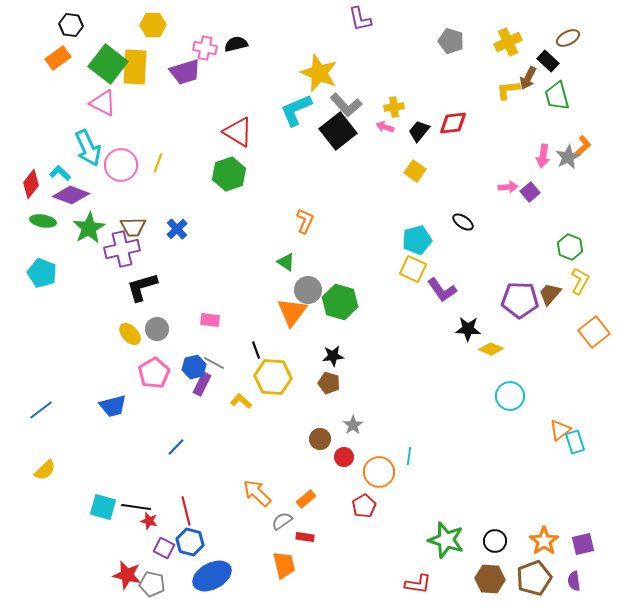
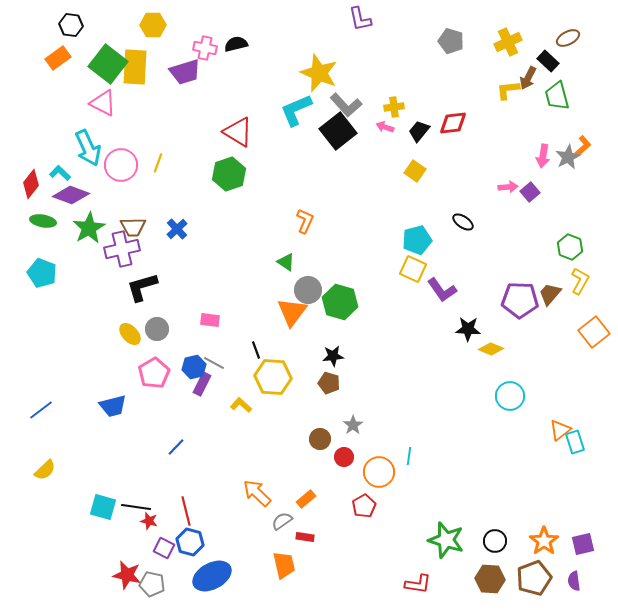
yellow L-shape at (241, 401): moved 4 px down
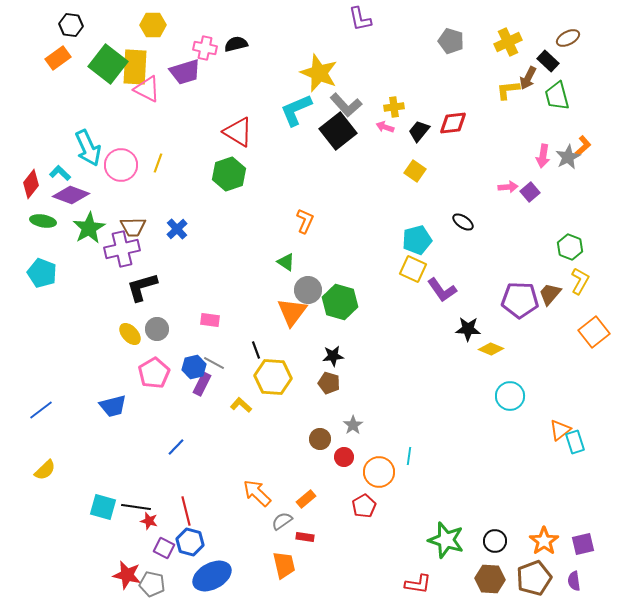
pink triangle at (103, 103): moved 44 px right, 14 px up
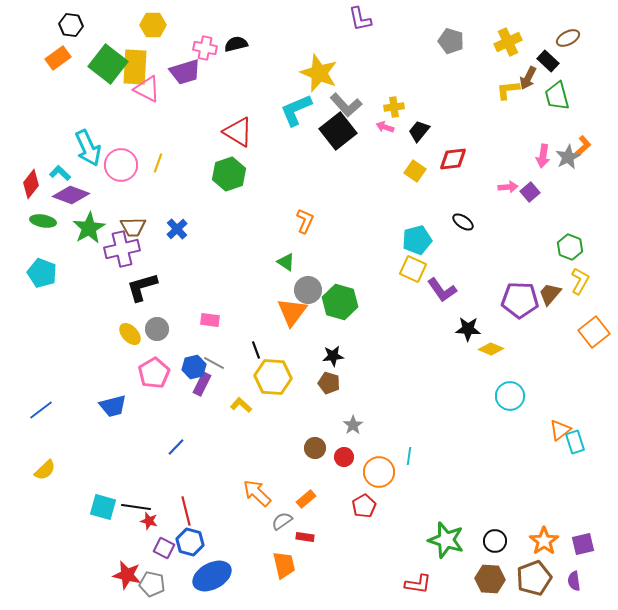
red diamond at (453, 123): moved 36 px down
brown circle at (320, 439): moved 5 px left, 9 px down
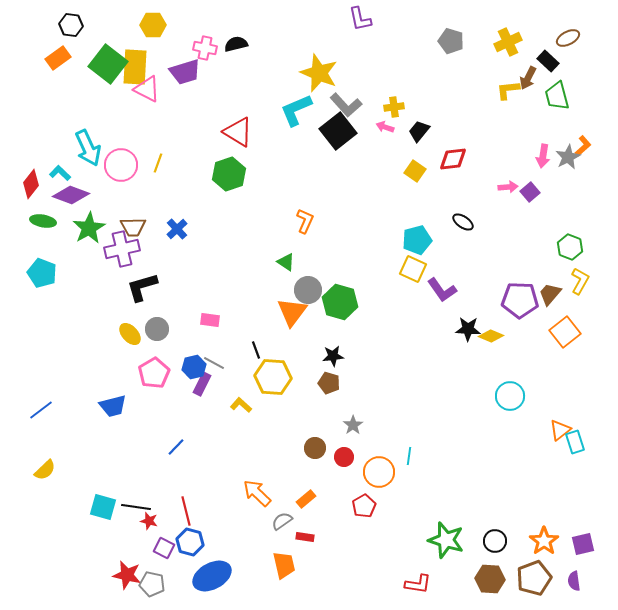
orange square at (594, 332): moved 29 px left
yellow diamond at (491, 349): moved 13 px up
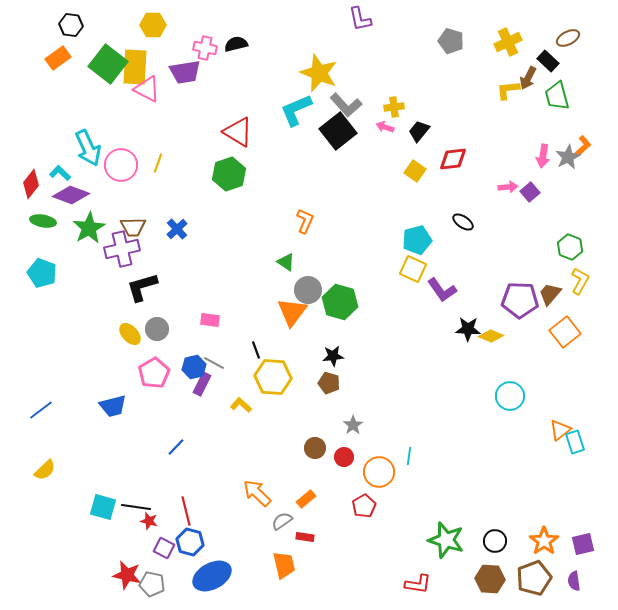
purple trapezoid at (185, 72): rotated 8 degrees clockwise
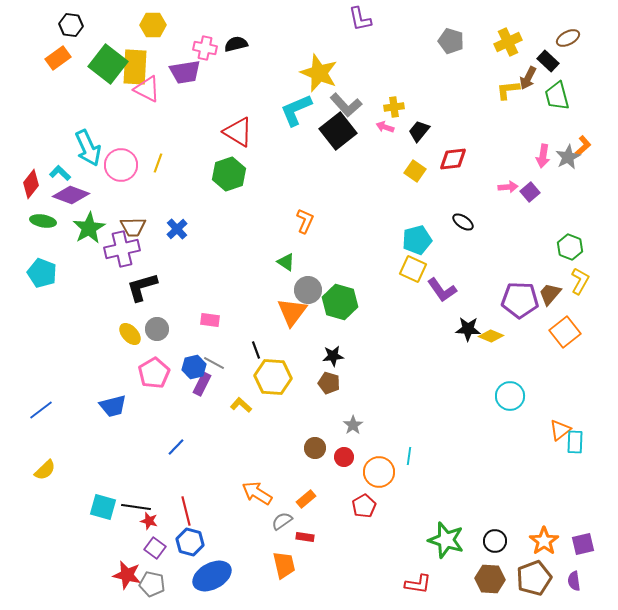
cyan rectangle at (575, 442): rotated 20 degrees clockwise
orange arrow at (257, 493): rotated 12 degrees counterclockwise
purple square at (164, 548): moved 9 px left; rotated 10 degrees clockwise
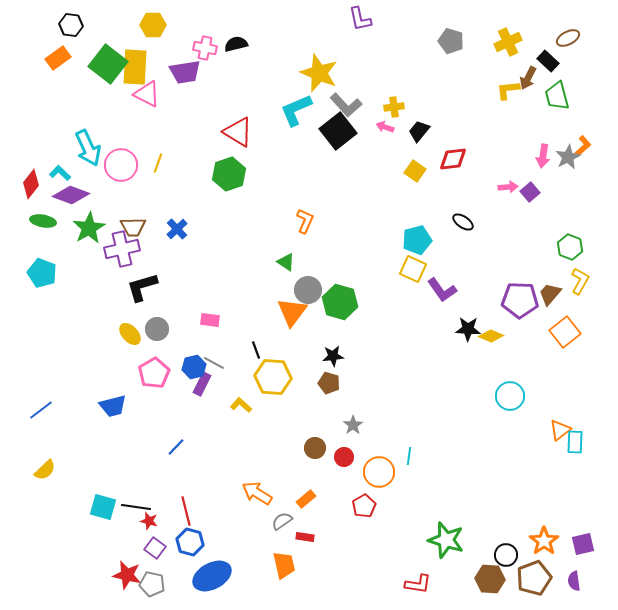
pink triangle at (147, 89): moved 5 px down
black circle at (495, 541): moved 11 px right, 14 px down
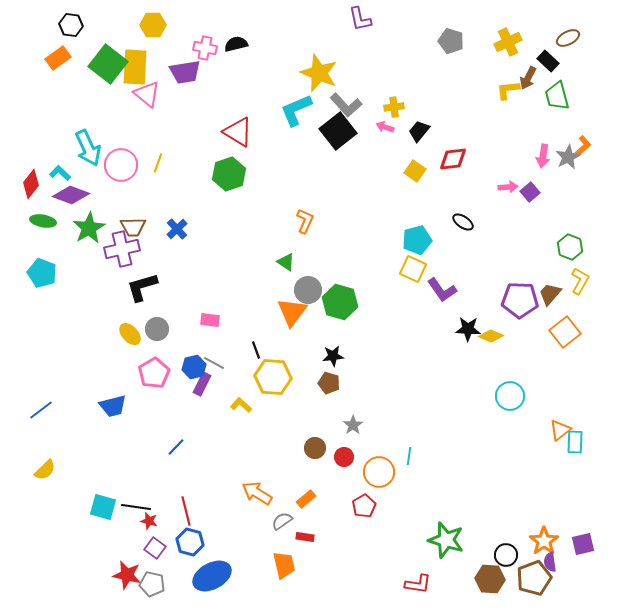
pink triangle at (147, 94): rotated 12 degrees clockwise
purple semicircle at (574, 581): moved 24 px left, 19 px up
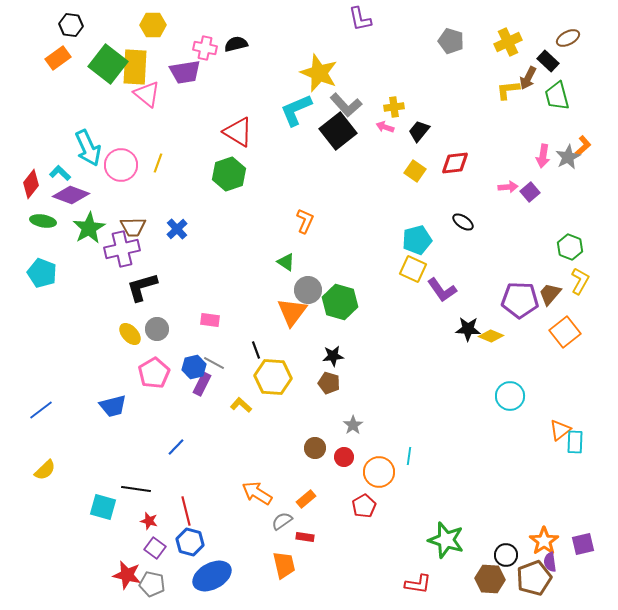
red diamond at (453, 159): moved 2 px right, 4 px down
black line at (136, 507): moved 18 px up
